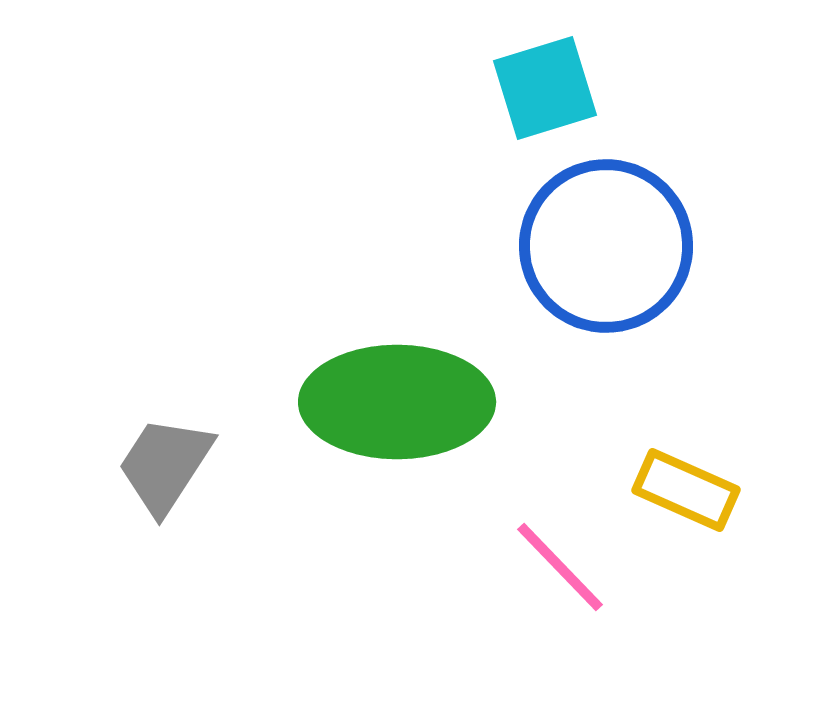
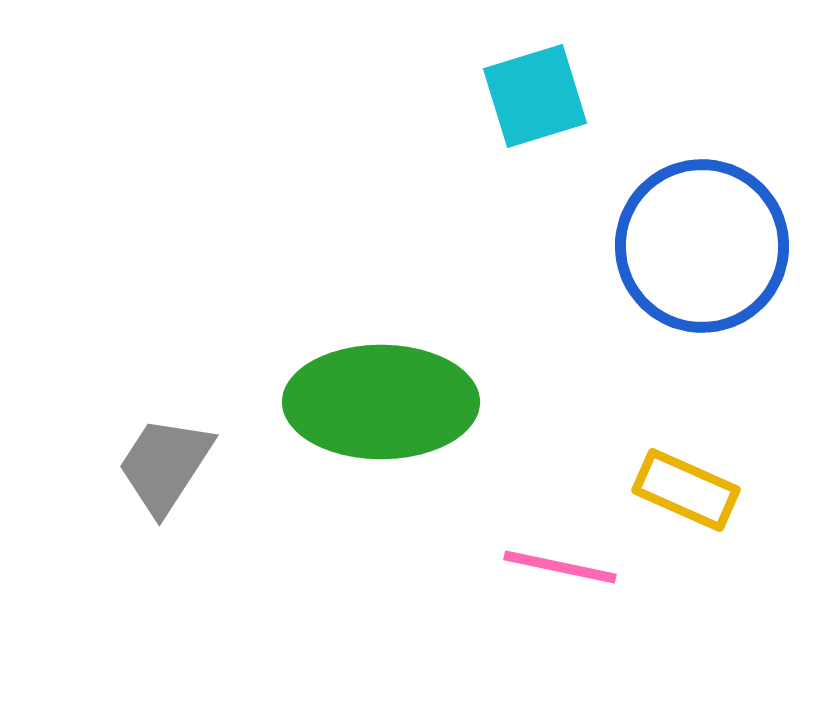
cyan square: moved 10 px left, 8 px down
blue circle: moved 96 px right
green ellipse: moved 16 px left
pink line: rotated 34 degrees counterclockwise
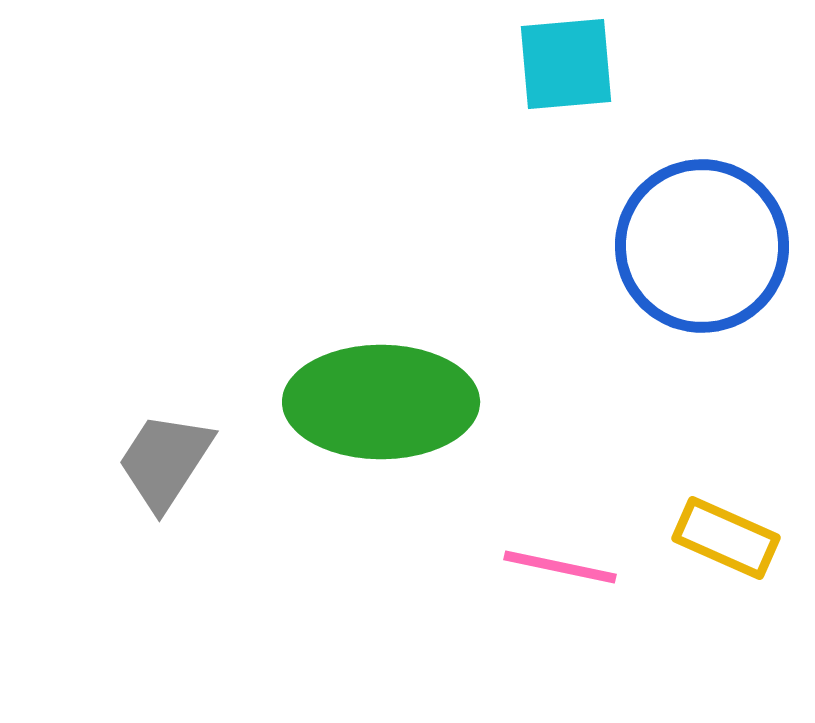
cyan square: moved 31 px right, 32 px up; rotated 12 degrees clockwise
gray trapezoid: moved 4 px up
yellow rectangle: moved 40 px right, 48 px down
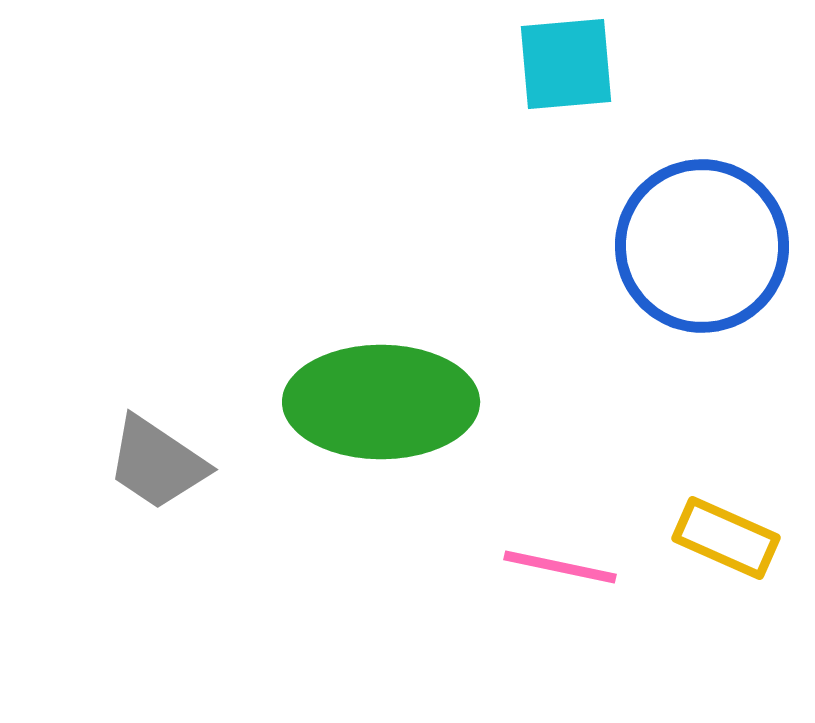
gray trapezoid: moved 8 px left, 2 px down; rotated 89 degrees counterclockwise
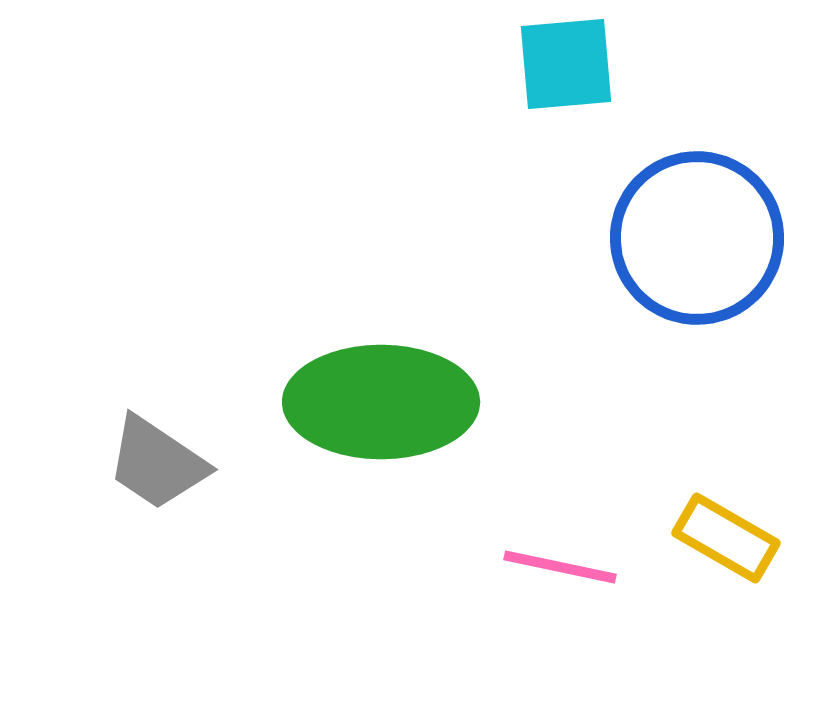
blue circle: moved 5 px left, 8 px up
yellow rectangle: rotated 6 degrees clockwise
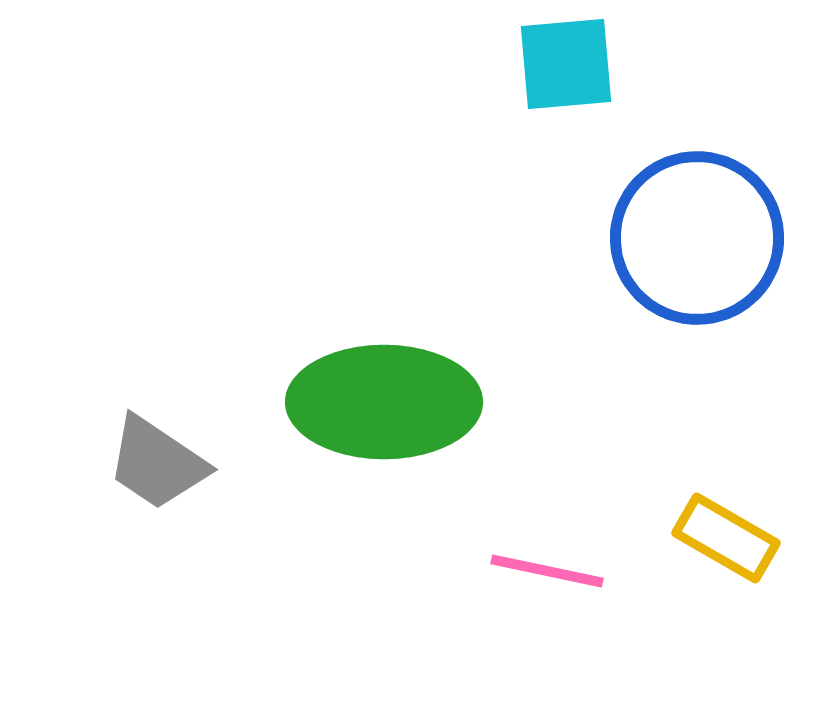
green ellipse: moved 3 px right
pink line: moved 13 px left, 4 px down
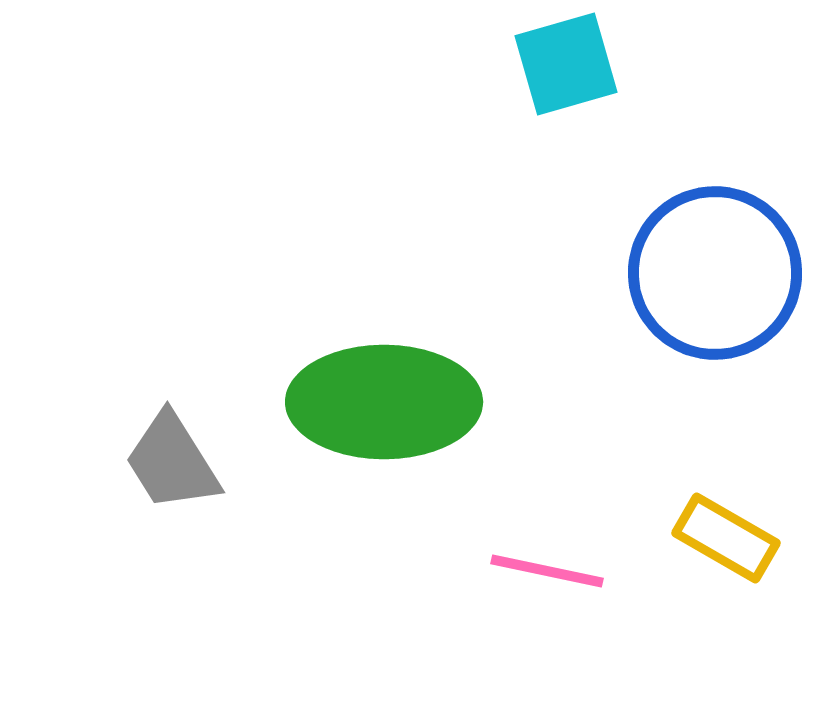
cyan square: rotated 11 degrees counterclockwise
blue circle: moved 18 px right, 35 px down
gray trapezoid: moved 15 px right, 1 px up; rotated 24 degrees clockwise
